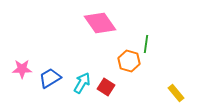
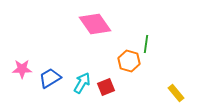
pink diamond: moved 5 px left, 1 px down
red square: rotated 36 degrees clockwise
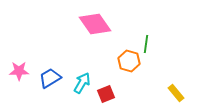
pink star: moved 3 px left, 2 px down
red square: moved 7 px down
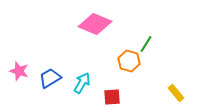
pink diamond: rotated 32 degrees counterclockwise
green line: rotated 24 degrees clockwise
pink star: rotated 18 degrees clockwise
red square: moved 6 px right, 3 px down; rotated 18 degrees clockwise
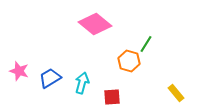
pink diamond: rotated 16 degrees clockwise
cyan arrow: rotated 15 degrees counterclockwise
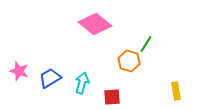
yellow rectangle: moved 2 px up; rotated 30 degrees clockwise
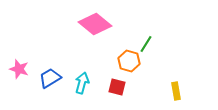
pink star: moved 2 px up
red square: moved 5 px right, 10 px up; rotated 18 degrees clockwise
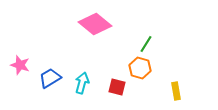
orange hexagon: moved 11 px right, 7 px down
pink star: moved 1 px right, 4 px up
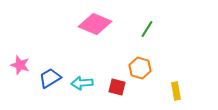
pink diamond: rotated 16 degrees counterclockwise
green line: moved 1 px right, 15 px up
cyan arrow: rotated 110 degrees counterclockwise
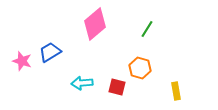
pink diamond: rotated 64 degrees counterclockwise
pink star: moved 2 px right, 4 px up
blue trapezoid: moved 26 px up
